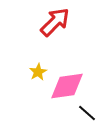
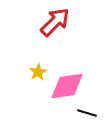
black line: rotated 24 degrees counterclockwise
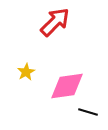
yellow star: moved 12 px left
black line: moved 1 px right, 1 px up
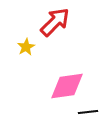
yellow star: moved 25 px up
black line: rotated 24 degrees counterclockwise
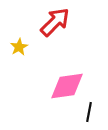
yellow star: moved 7 px left
black line: moved 1 px right; rotated 72 degrees counterclockwise
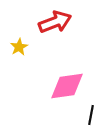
red arrow: rotated 24 degrees clockwise
black line: moved 2 px right, 3 px down
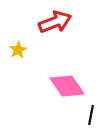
yellow star: moved 1 px left, 3 px down
pink diamond: rotated 63 degrees clockwise
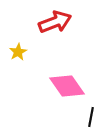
yellow star: moved 2 px down
black line: moved 2 px down
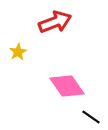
black line: rotated 66 degrees counterclockwise
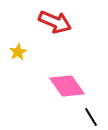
red arrow: rotated 44 degrees clockwise
black line: rotated 24 degrees clockwise
